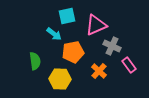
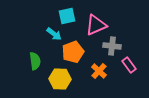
gray cross: rotated 18 degrees counterclockwise
orange pentagon: rotated 10 degrees counterclockwise
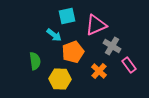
cyan arrow: moved 1 px down
gray cross: rotated 24 degrees clockwise
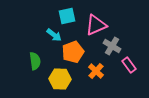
orange cross: moved 3 px left
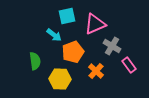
pink triangle: moved 1 px left, 1 px up
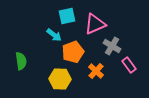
green semicircle: moved 14 px left
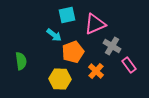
cyan square: moved 1 px up
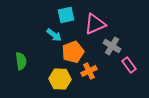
cyan square: moved 1 px left
orange cross: moved 7 px left; rotated 21 degrees clockwise
